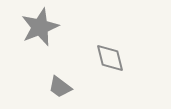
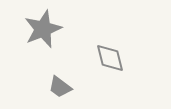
gray star: moved 3 px right, 2 px down
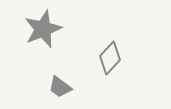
gray diamond: rotated 56 degrees clockwise
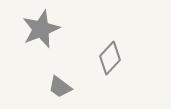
gray star: moved 2 px left
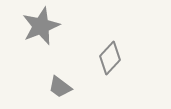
gray star: moved 3 px up
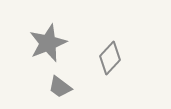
gray star: moved 7 px right, 17 px down
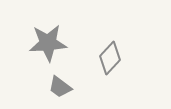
gray star: rotated 18 degrees clockwise
